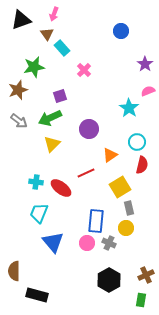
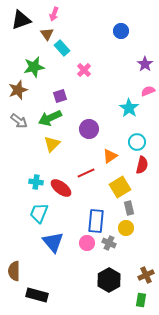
orange triangle: moved 1 px down
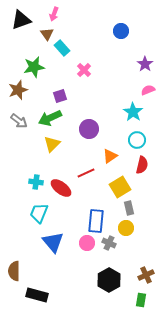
pink semicircle: moved 1 px up
cyan star: moved 4 px right, 4 px down
cyan circle: moved 2 px up
